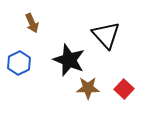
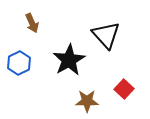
black star: rotated 20 degrees clockwise
brown star: moved 1 px left, 13 px down
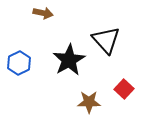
brown arrow: moved 11 px right, 10 px up; rotated 54 degrees counterclockwise
black triangle: moved 5 px down
brown star: moved 2 px right, 1 px down
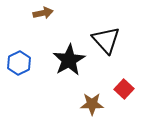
brown arrow: rotated 24 degrees counterclockwise
brown star: moved 3 px right, 2 px down
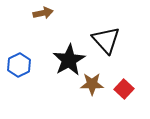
blue hexagon: moved 2 px down
brown star: moved 20 px up
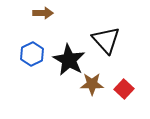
brown arrow: rotated 12 degrees clockwise
black star: rotated 12 degrees counterclockwise
blue hexagon: moved 13 px right, 11 px up
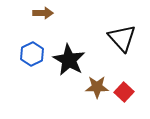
black triangle: moved 16 px right, 2 px up
brown star: moved 5 px right, 3 px down
red square: moved 3 px down
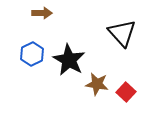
brown arrow: moved 1 px left
black triangle: moved 5 px up
brown star: moved 3 px up; rotated 10 degrees clockwise
red square: moved 2 px right
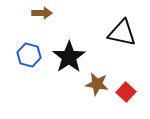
black triangle: rotated 36 degrees counterclockwise
blue hexagon: moved 3 px left, 1 px down; rotated 20 degrees counterclockwise
black star: moved 3 px up; rotated 8 degrees clockwise
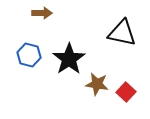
black star: moved 2 px down
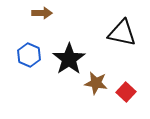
blue hexagon: rotated 10 degrees clockwise
brown star: moved 1 px left, 1 px up
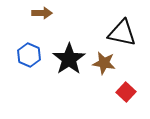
brown star: moved 8 px right, 20 px up
